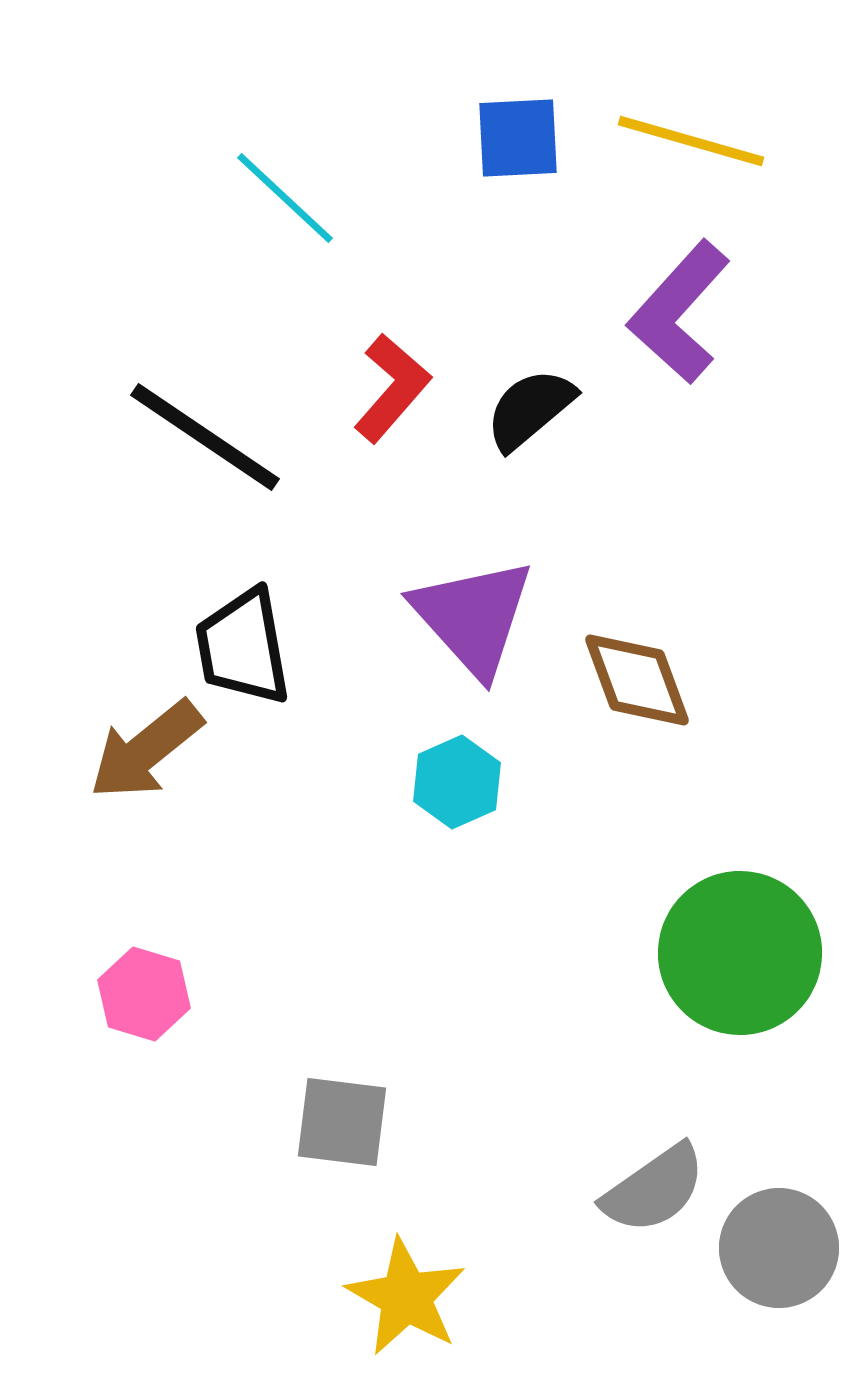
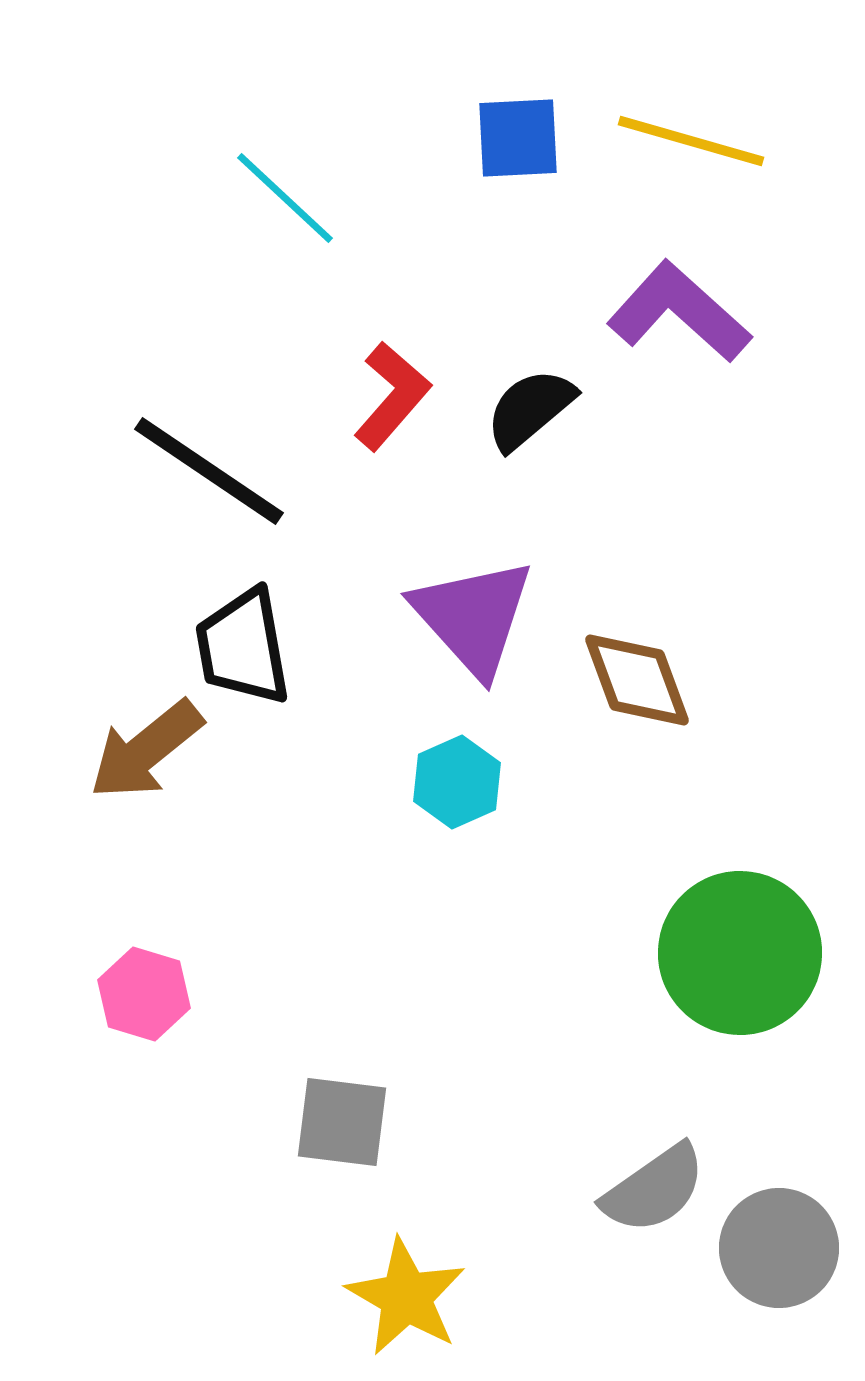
purple L-shape: rotated 90 degrees clockwise
red L-shape: moved 8 px down
black line: moved 4 px right, 34 px down
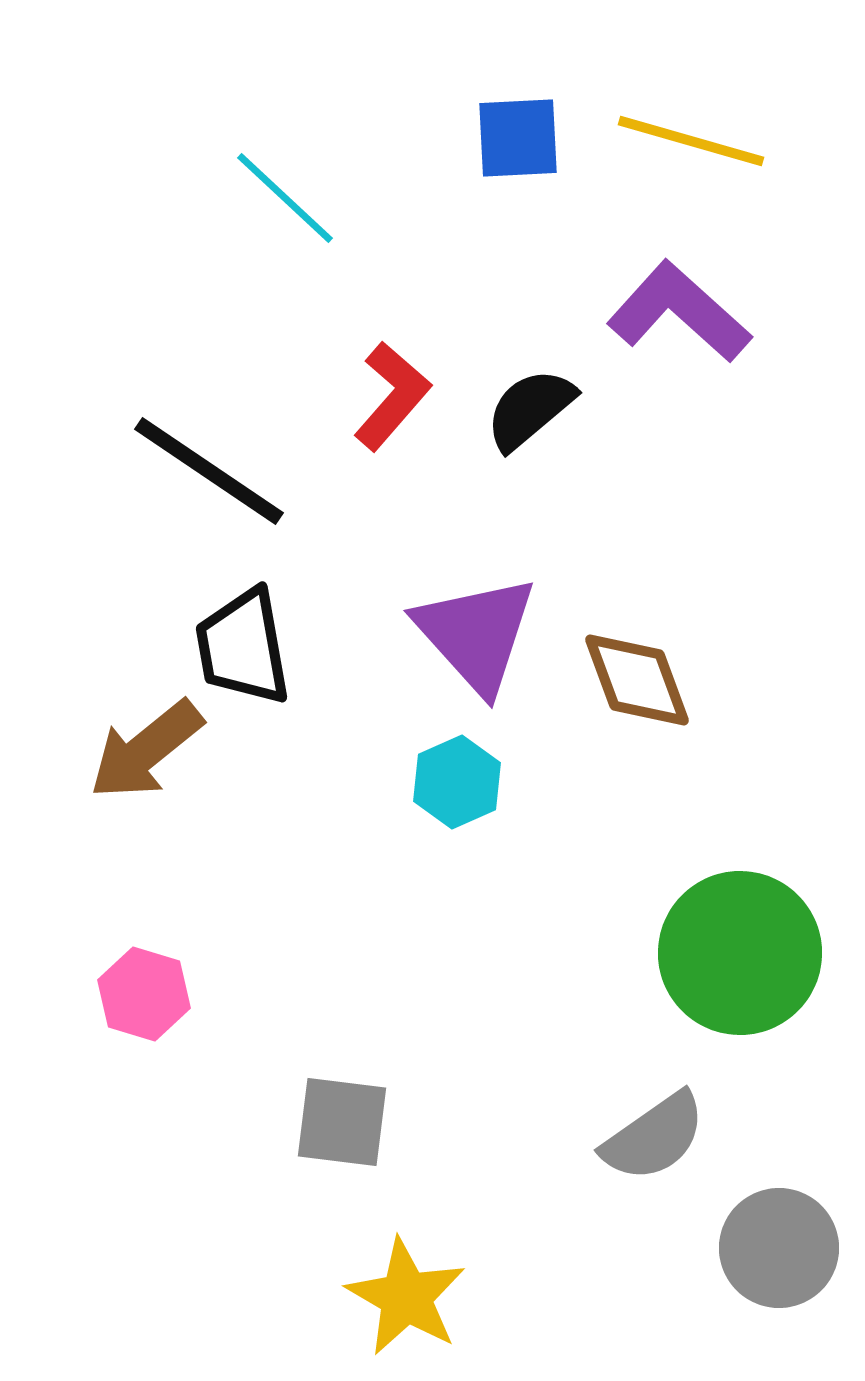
purple triangle: moved 3 px right, 17 px down
gray semicircle: moved 52 px up
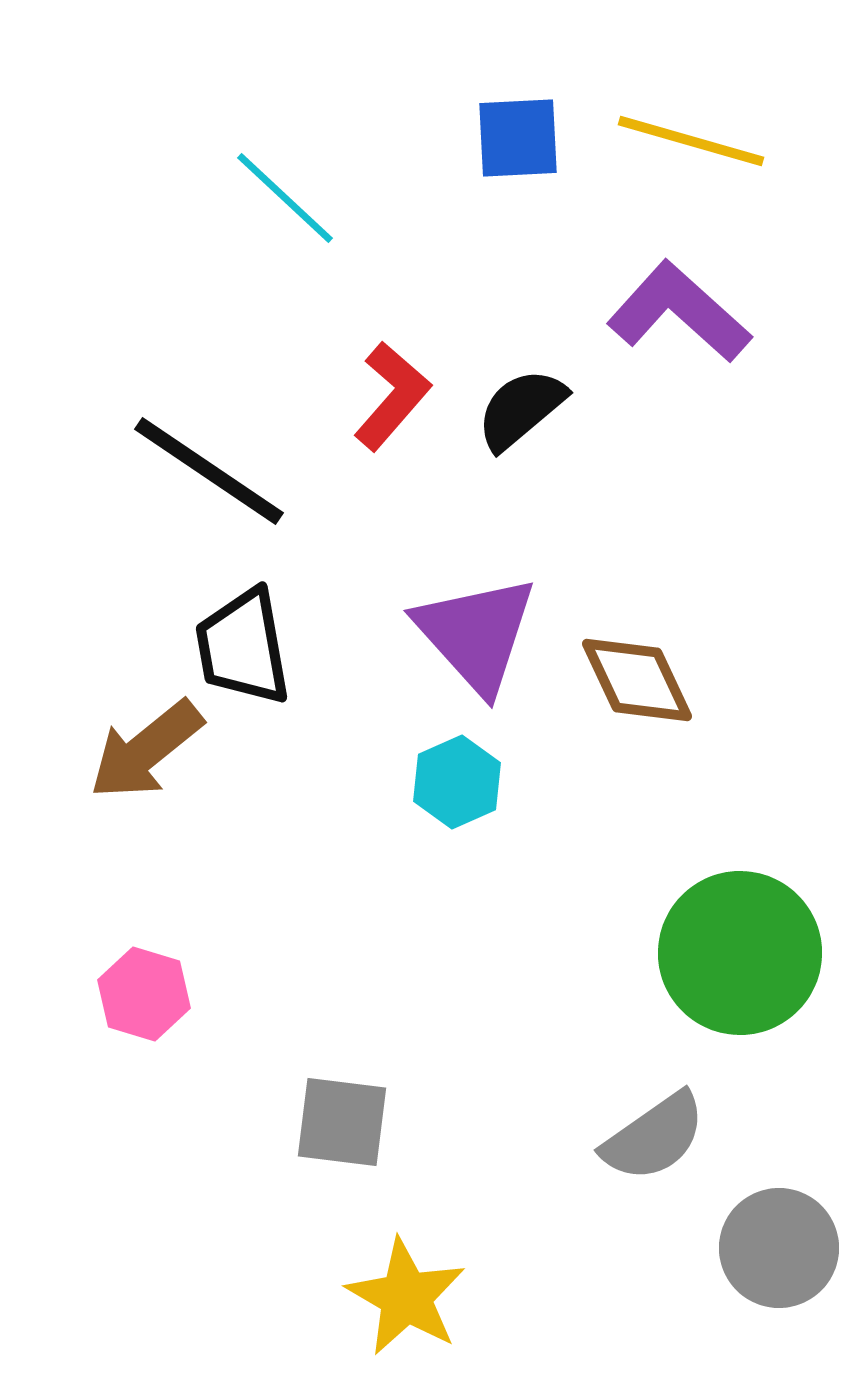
black semicircle: moved 9 px left
brown diamond: rotated 5 degrees counterclockwise
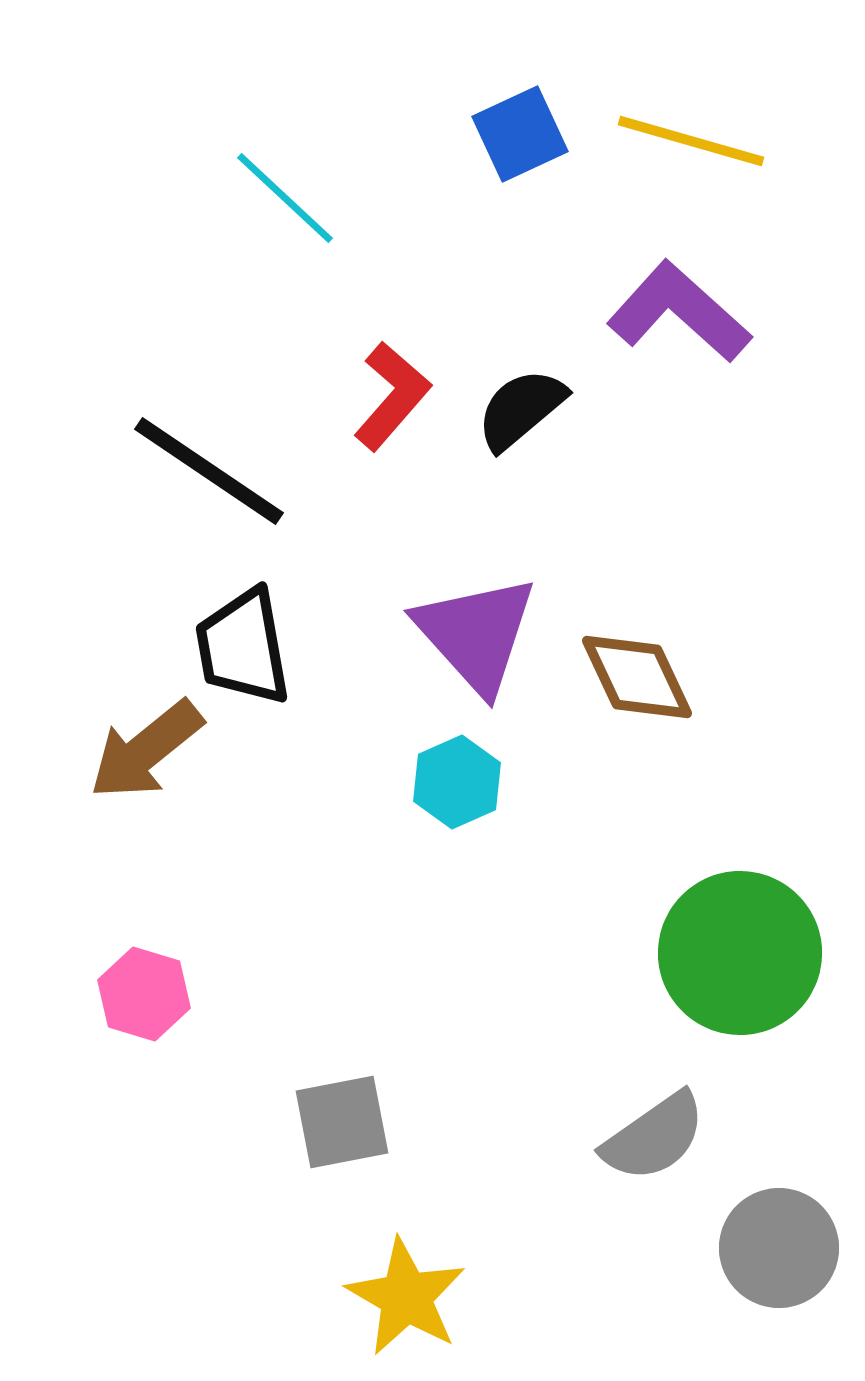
blue square: moved 2 px right, 4 px up; rotated 22 degrees counterclockwise
brown diamond: moved 3 px up
gray square: rotated 18 degrees counterclockwise
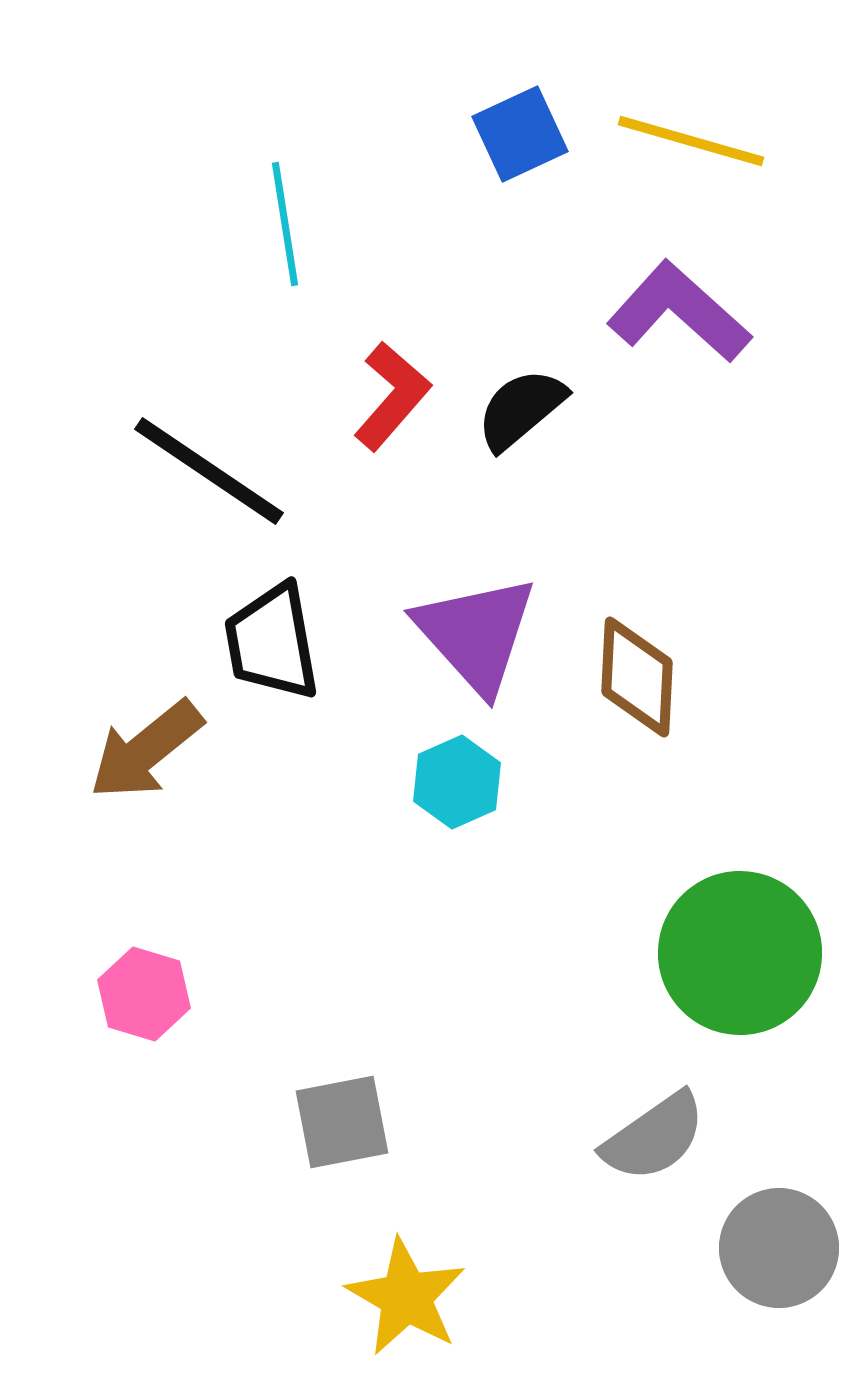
cyan line: moved 26 px down; rotated 38 degrees clockwise
black trapezoid: moved 29 px right, 5 px up
brown diamond: rotated 28 degrees clockwise
